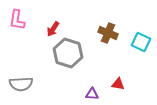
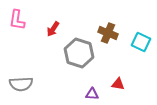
gray hexagon: moved 11 px right
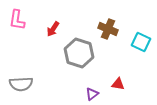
brown cross: moved 4 px up
purple triangle: rotated 40 degrees counterclockwise
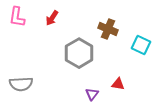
pink L-shape: moved 3 px up
red arrow: moved 1 px left, 11 px up
cyan square: moved 3 px down
gray hexagon: rotated 12 degrees clockwise
purple triangle: rotated 16 degrees counterclockwise
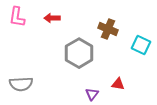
red arrow: rotated 56 degrees clockwise
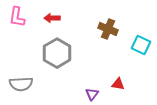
gray hexagon: moved 22 px left
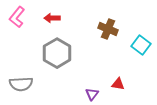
pink L-shape: rotated 30 degrees clockwise
cyan square: rotated 12 degrees clockwise
